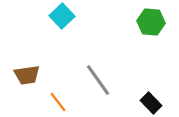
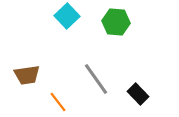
cyan square: moved 5 px right
green hexagon: moved 35 px left
gray line: moved 2 px left, 1 px up
black rectangle: moved 13 px left, 9 px up
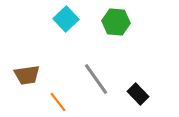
cyan square: moved 1 px left, 3 px down
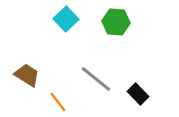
brown trapezoid: rotated 140 degrees counterclockwise
gray line: rotated 16 degrees counterclockwise
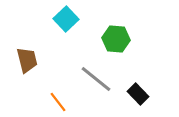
green hexagon: moved 17 px down
brown trapezoid: moved 15 px up; rotated 44 degrees clockwise
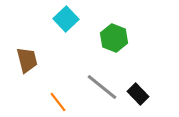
green hexagon: moved 2 px left, 1 px up; rotated 16 degrees clockwise
gray line: moved 6 px right, 8 px down
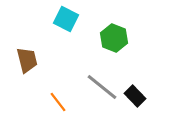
cyan square: rotated 20 degrees counterclockwise
black rectangle: moved 3 px left, 2 px down
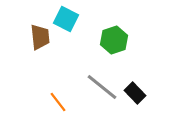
green hexagon: moved 2 px down; rotated 20 degrees clockwise
brown trapezoid: moved 13 px right, 23 px up; rotated 8 degrees clockwise
black rectangle: moved 3 px up
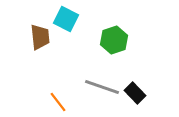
gray line: rotated 20 degrees counterclockwise
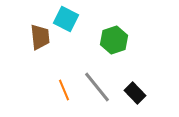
gray line: moved 5 px left; rotated 32 degrees clockwise
orange line: moved 6 px right, 12 px up; rotated 15 degrees clockwise
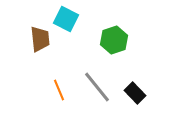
brown trapezoid: moved 2 px down
orange line: moved 5 px left
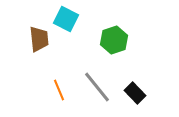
brown trapezoid: moved 1 px left
